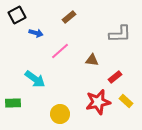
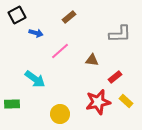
green rectangle: moved 1 px left, 1 px down
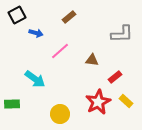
gray L-shape: moved 2 px right
red star: rotated 15 degrees counterclockwise
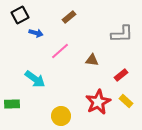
black square: moved 3 px right
red rectangle: moved 6 px right, 2 px up
yellow circle: moved 1 px right, 2 px down
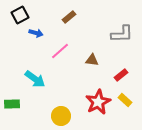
yellow rectangle: moved 1 px left, 1 px up
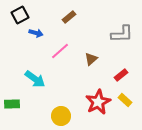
brown triangle: moved 1 px left, 1 px up; rotated 48 degrees counterclockwise
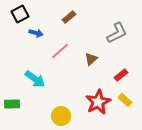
black square: moved 1 px up
gray L-shape: moved 5 px left, 1 px up; rotated 25 degrees counterclockwise
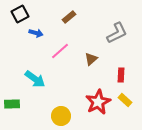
red rectangle: rotated 48 degrees counterclockwise
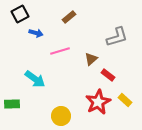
gray L-shape: moved 4 px down; rotated 10 degrees clockwise
pink line: rotated 24 degrees clockwise
red rectangle: moved 13 px left; rotated 56 degrees counterclockwise
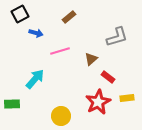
red rectangle: moved 2 px down
cyan arrow: rotated 85 degrees counterclockwise
yellow rectangle: moved 2 px right, 2 px up; rotated 48 degrees counterclockwise
